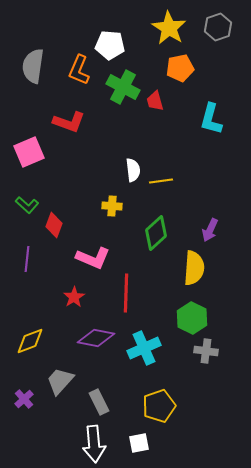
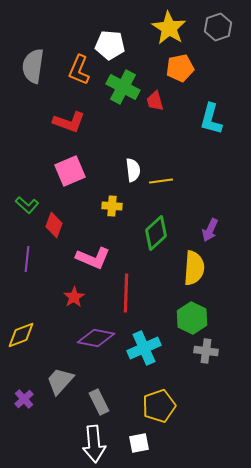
pink square: moved 41 px right, 19 px down
yellow diamond: moved 9 px left, 6 px up
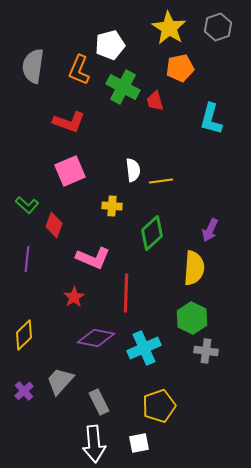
white pentagon: rotated 20 degrees counterclockwise
green diamond: moved 4 px left
yellow diamond: moved 3 px right; rotated 24 degrees counterclockwise
purple cross: moved 8 px up
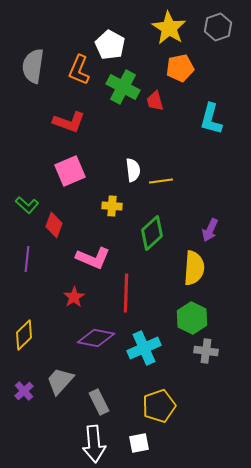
white pentagon: rotated 28 degrees counterclockwise
